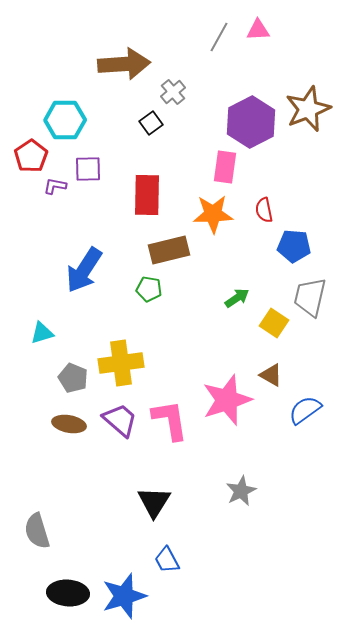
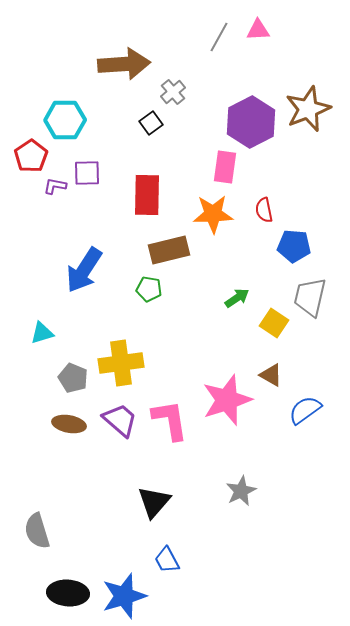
purple square: moved 1 px left, 4 px down
black triangle: rotated 9 degrees clockwise
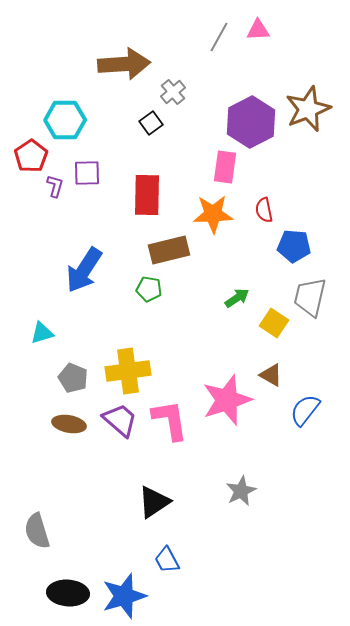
purple L-shape: rotated 95 degrees clockwise
yellow cross: moved 7 px right, 8 px down
blue semicircle: rotated 16 degrees counterclockwise
black triangle: rotated 15 degrees clockwise
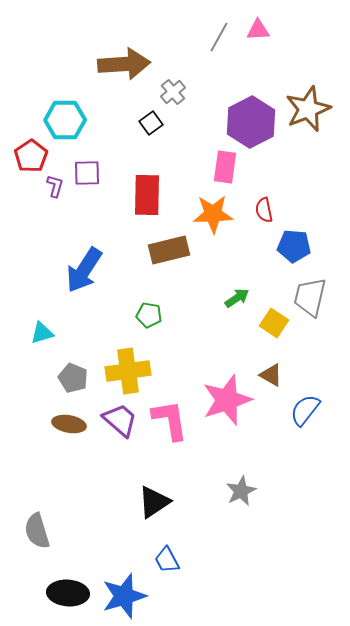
green pentagon: moved 26 px down
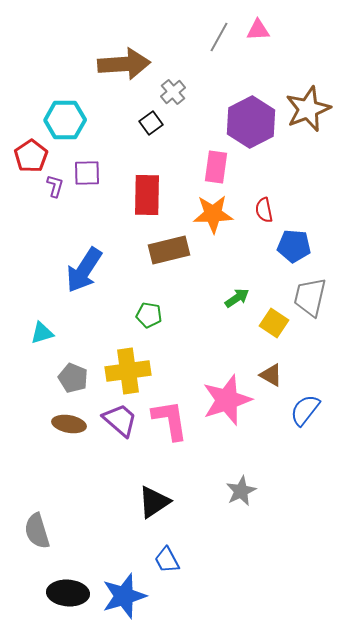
pink rectangle: moved 9 px left
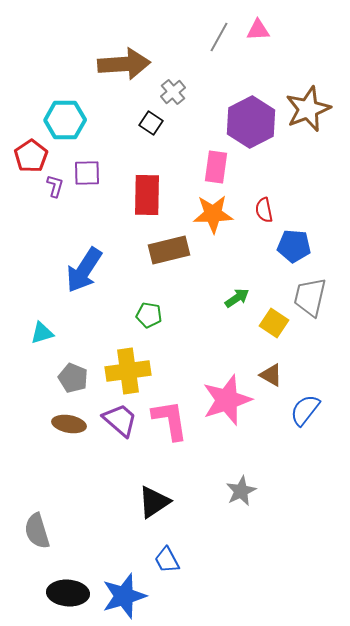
black square: rotated 20 degrees counterclockwise
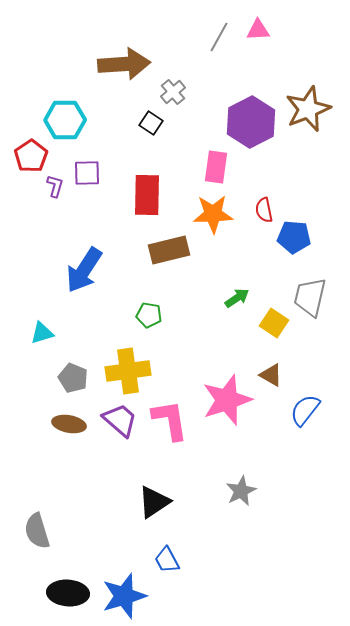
blue pentagon: moved 9 px up
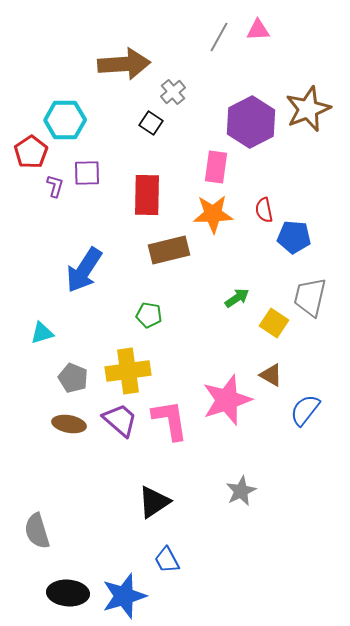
red pentagon: moved 4 px up
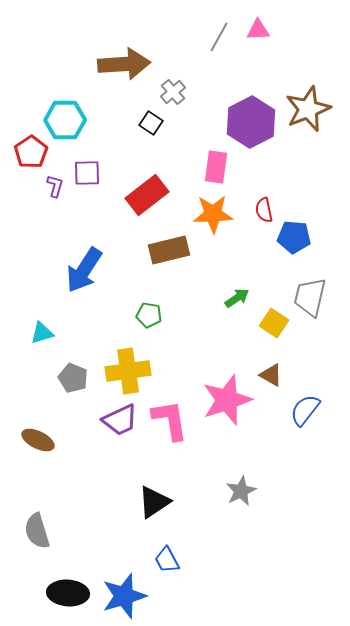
red rectangle: rotated 51 degrees clockwise
purple trapezoid: rotated 114 degrees clockwise
brown ellipse: moved 31 px left, 16 px down; rotated 16 degrees clockwise
